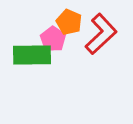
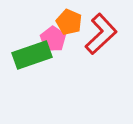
green rectangle: rotated 18 degrees counterclockwise
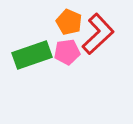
red L-shape: moved 3 px left
pink pentagon: moved 14 px right, 13 px down; rotated 30 degrees clockwise
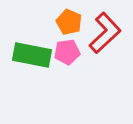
red L-shape: moved 7 px right, 1 px up
green rectangle: rotated 30 degrees clockwise
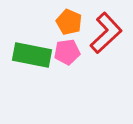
red L-shape: moved 1 px right
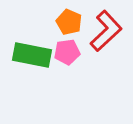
red L-shape: moved 2 px up
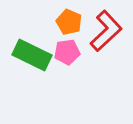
green rectangle: rotated 15 degrees clockwise
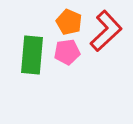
green rectangle: rotated 69 degrees clockwise
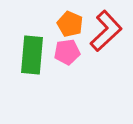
orange pentagon: moved 1 px right, 2 px down
